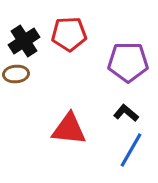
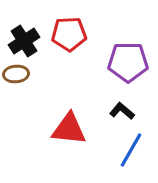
black L-shape: moved 4 px left, 2 px up
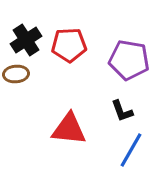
red pentagon: moved 11 px down
black cross: moved 2 px right, 1 px up
purple pentagon: moved 1 px right, 2 px up; rotated 9 degrees clockwise
black L-shape: rotated 150 degrees counterclockwise
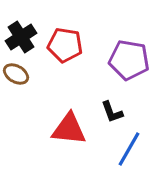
black cross: moved 5 px left, 3 px up
red pentagon: moved 4 px left; rotated 12 degrees clockwise
brown ellipse: rotated 35 degrees clockwise
black L-shape: moved 10 px left, 1 px down
blue line: moved 2 px left, 1 px up
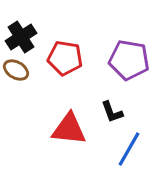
red pentagon: moved 13 px down
brown ellipse: moved 4 px up
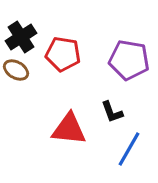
red pentagon: moved 2 px left, 4 px up
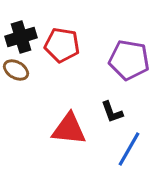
black cross: rotated 16 degrees clockwise
red pentagon: moved 1 px left, 9 px up
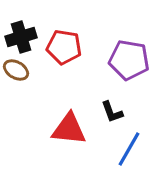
red pentagon: moved 2 px right, 2 px down
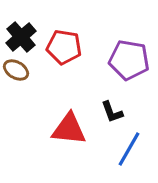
black cross: rotated 24 degrees counterclockwise
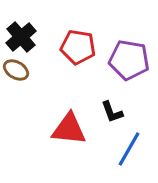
red pentagon: moved 14 px right
